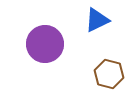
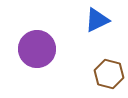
purple circle: moved 8 px left, 5 px down
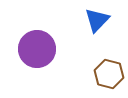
blue triangle: rotated 20 degrees counterclockwise
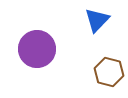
brown hexagon: moved 2 px up
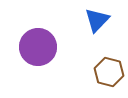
purple circle: moved 1 px right, 2 px up
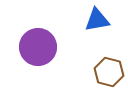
blue triangle: rotated 36 degrees clockwise
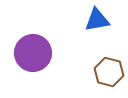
purple circle: moved 5 px left, 6 px down
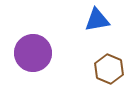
brown hexagon: moved 3 px up; rotated 8 degrees clockwise
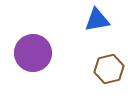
brown hexagon: rotated 24 degrees clockwise
